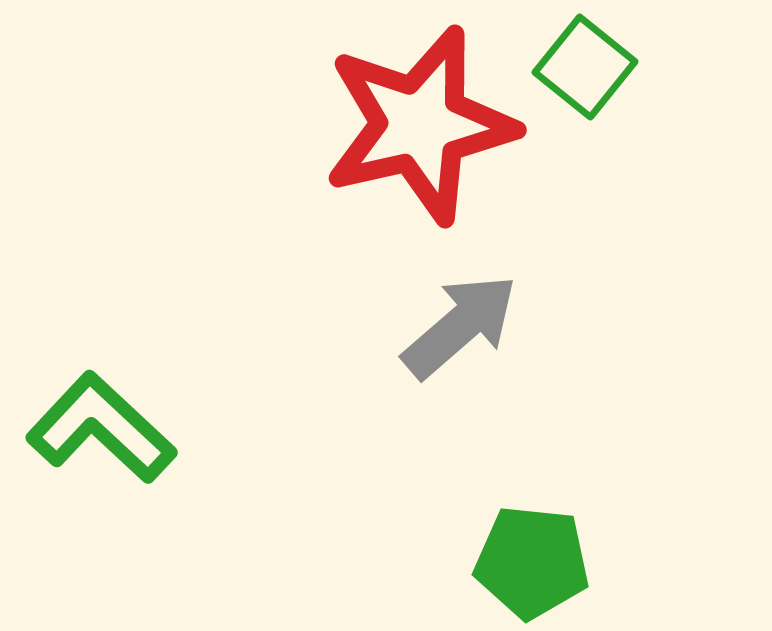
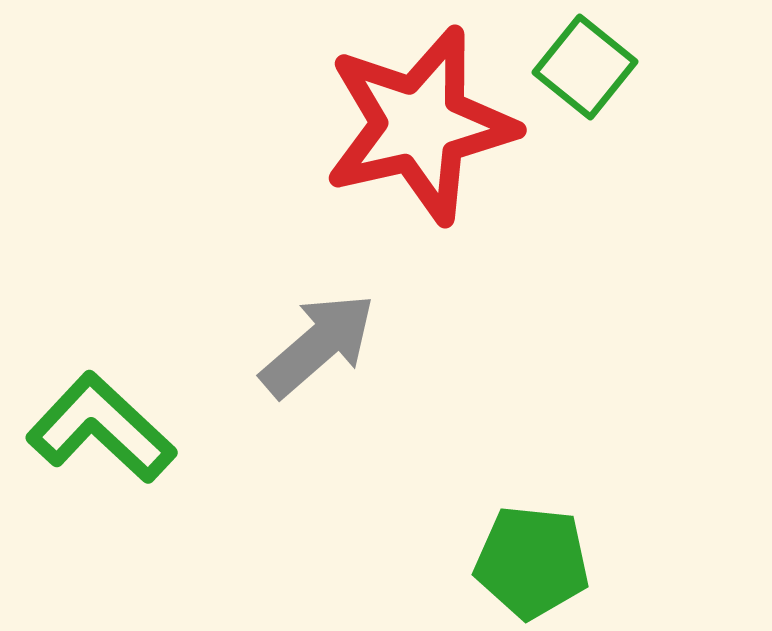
gray arrow: moved 142 px left, 19 px down
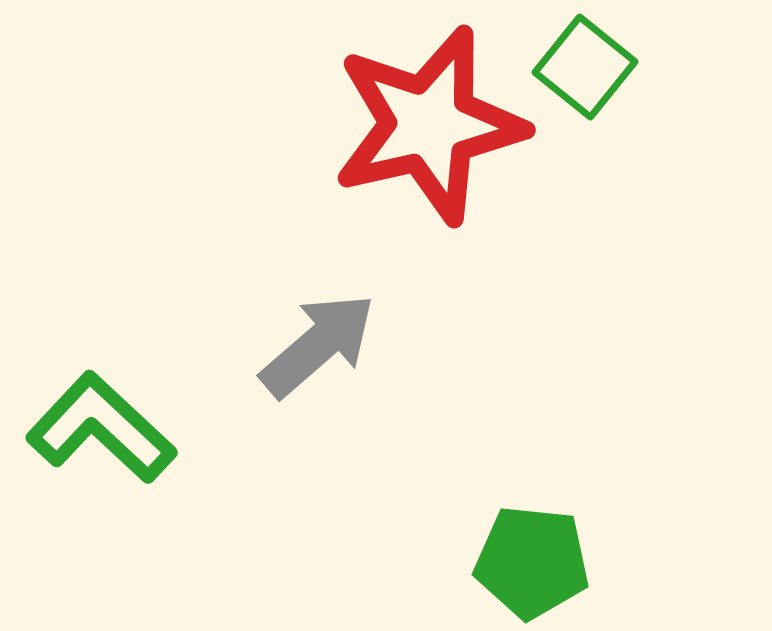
red star: moved 9 px right
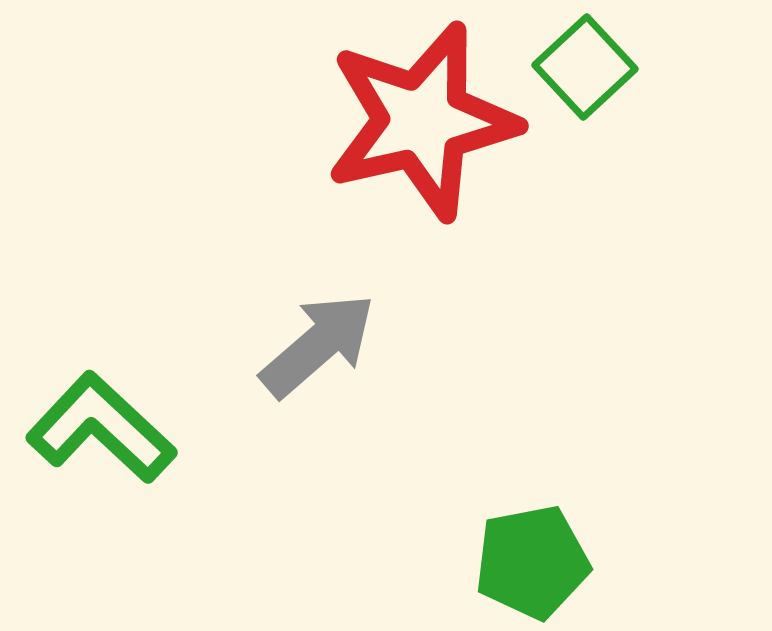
green square: rotated 8 degrees clockwise
red star: moved 7 px left, 4 px up
green pentagon: rotated 17 degrees counterclockwise
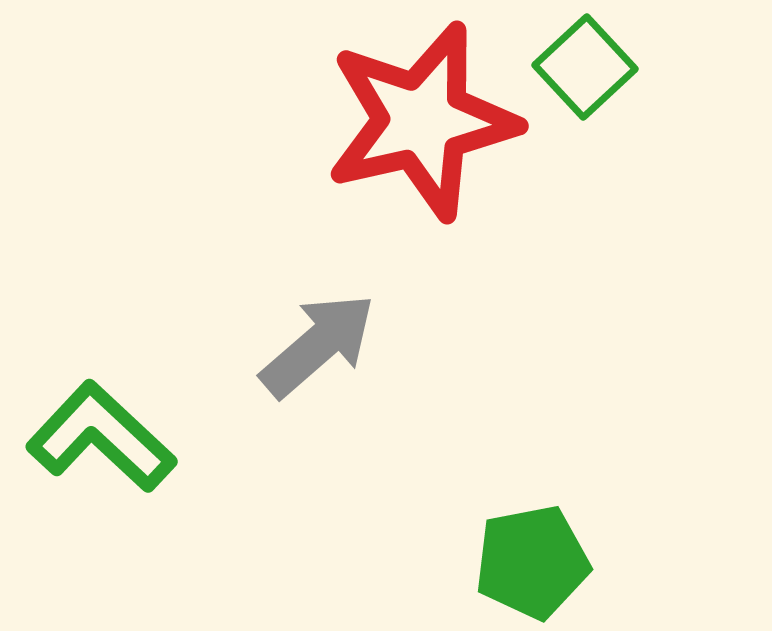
green L-shape: moved 9 px down
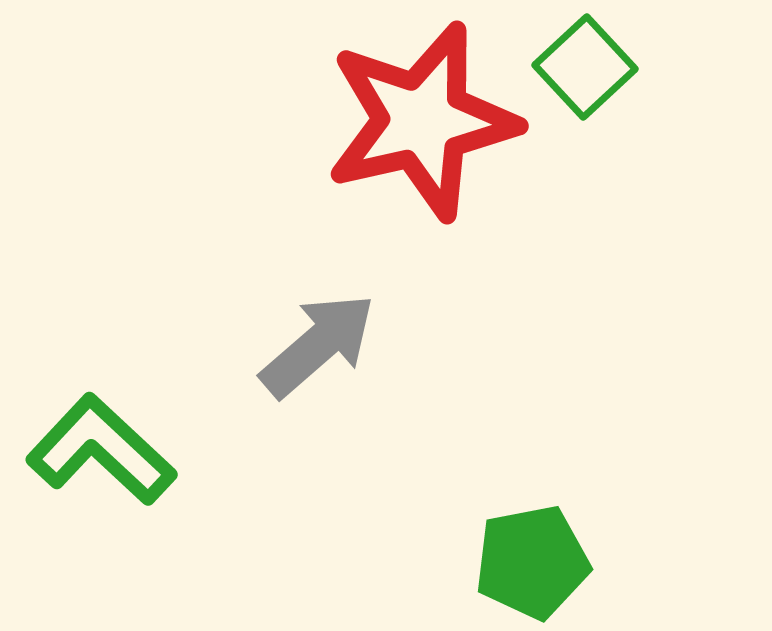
green L-shape: moved 13 px down
